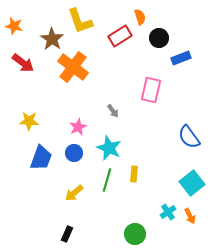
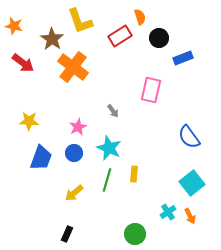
blue rectangle: moved 2 px right
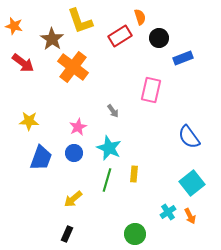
yellow arrow: moved 1 px left, 6 px down
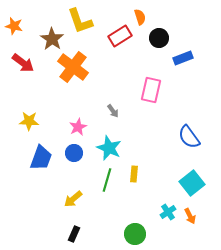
black rectangle: moved 7 px right
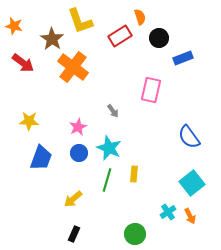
blue circle: moved 5 px right
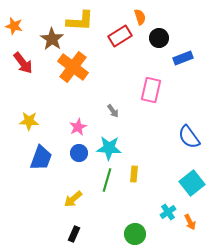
yellow L-shape: rotated 68 degrees counterclockwise
red arrow: rotated 15 degrees clockwise
cyan star: rotated 20 degrees counterclockwise
orange arrow: moved 6 px down
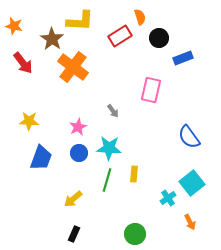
cyan cross: moved 14 px up
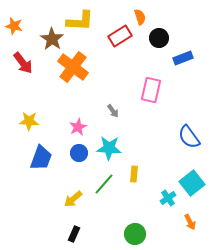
green line: moved 3 px left, 4 px down; rotated 25 degrees clockwise
